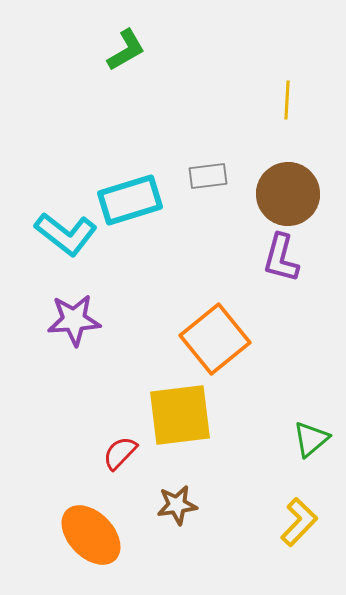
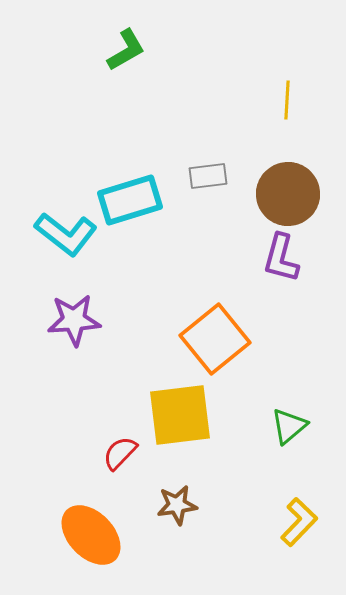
green triangle: moved 22 px left, 13 px up
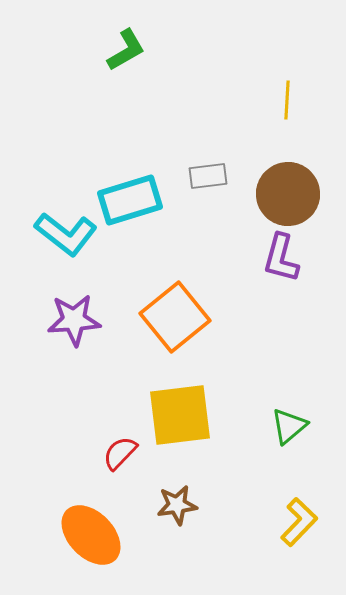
orange square: moved 40 px left, 22 px up
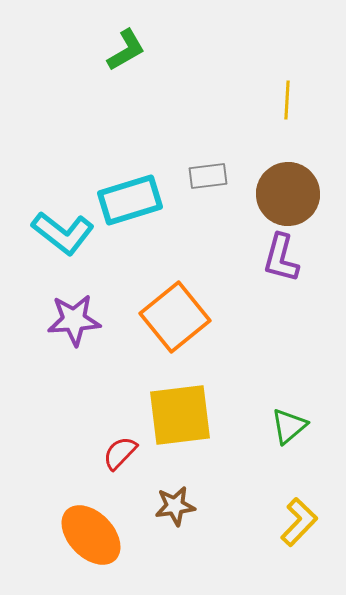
cyan L-shape: moved 3 px left, 1 px up
brown star: moved 2 px left, 1 px down
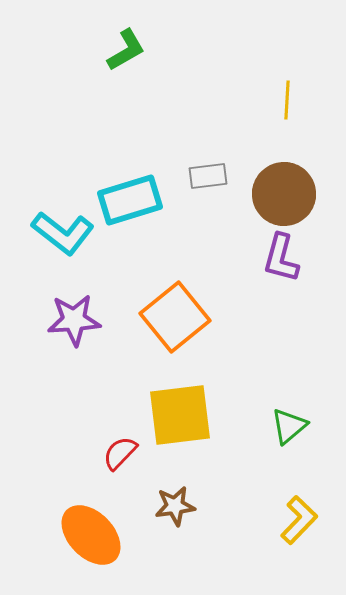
brown circle: moved 4 px left
yellow L-shape: moved 2 px up
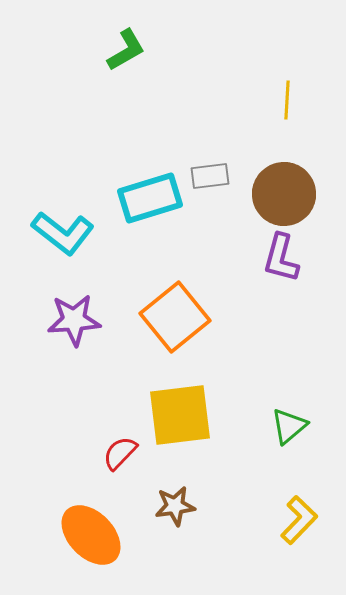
gray rectangle: moved 2 px right
cyan rectangle: moved 20 px right, 2 px up
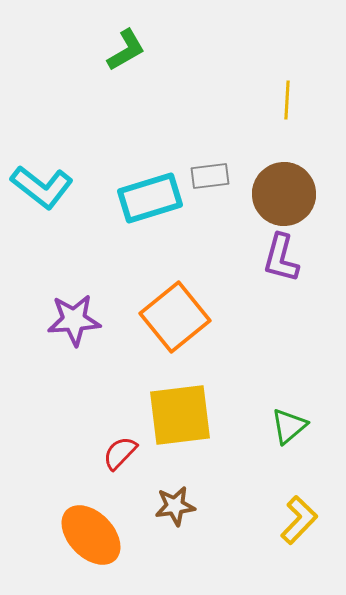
cyan L-shape: moved 21 px left, 46 px up
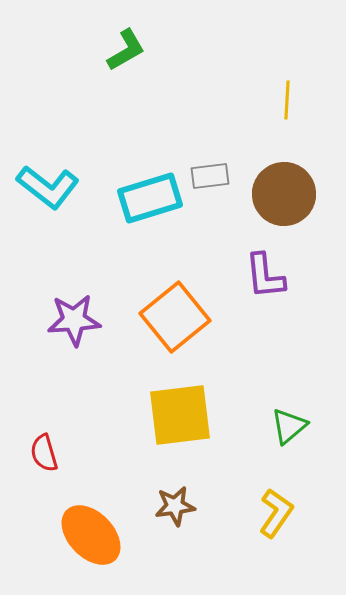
cyan L-shape: moved 6 px right
purple L-shape: moved 16 px left, 18 px down; rotated 21 degrees counterclockwise
red semicircle: moved 76 px left; rotated 60 degrees counterclockwise
yellow L-shape: moved 23 px left, 7 px up; rotated 9 degrees counterclockwise
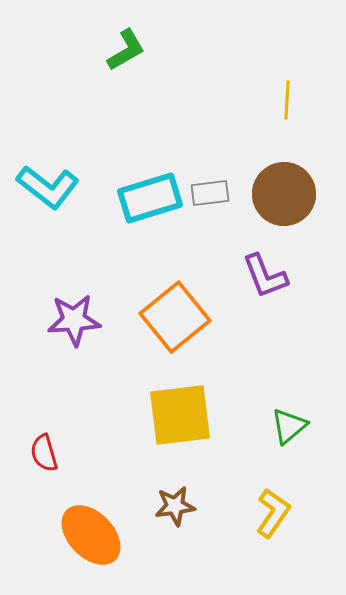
gray rectangle: moved 17 px down
purple L-shape: rotated 15 degrees counterclockwise
yellow L-shape: moved 3 px left
